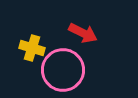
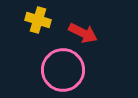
yellow cross: moved 6 px right, 28 px up
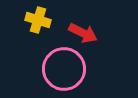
pink circle: moved 1 px right, 1 px up
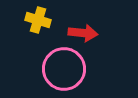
red arrow: rotated 20 degrees counterclockwise
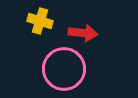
yellow cross: moved 2 px right, 1 px down
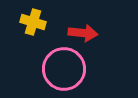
yellow cross: moved 7 px left, 1 px down
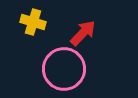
red arrow: rotated 52 degrees counterclockwise
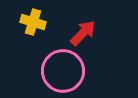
pink circle: moved 1 px left, 2 px down
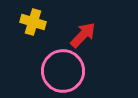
red arrow: moved 2 px down
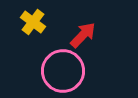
yellow cross: rotated 20 degrees clockwise
